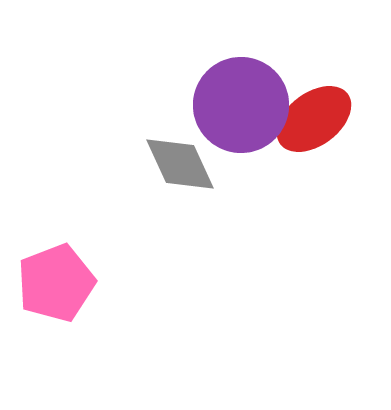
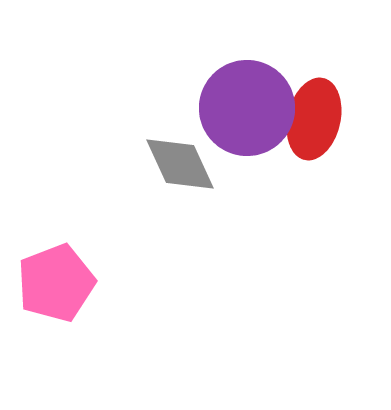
purple circle: moved 6 px right, 3 px down
red ellipse: rotated 40 degrees counterclockwise
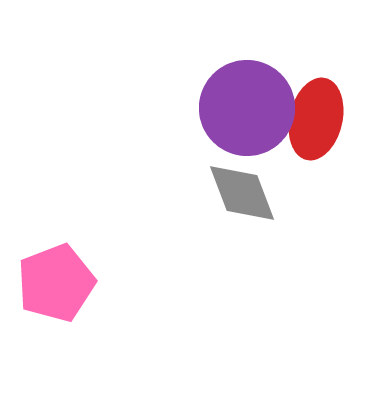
red ellipse: moved 2 px right
gray diamond: moved 62 px right, 29 px down; rotated 4 degrees clockwise
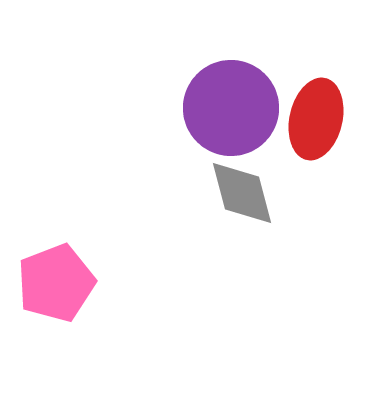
purple circle: moved 16 px left
gray diamond: rotated 6 degrees clockwise
